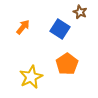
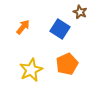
orange pentagon: rotated 10 degrees clockwise
yellow star: moved 7 px up
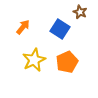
orange pentagon: moved 2 px up
yellow star: moved 3 px right, 10 px up
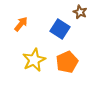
orange arrow: moved 2 px left, 3 px up
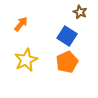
blue square: moved 7 px right, 7 px down
yellow star: moved 8 px left
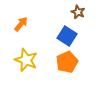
brown star: moved 2 px left
yellow star: rotated 25 degrees counterclockwise
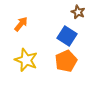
orange pentagon: moved 1 px left, 1 px up
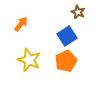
blue square: rotated 24 degrees clockwise
yellow star: moved 3 px right
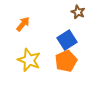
orange arrow: moved 2 px right
blue square: moved 4 px down
